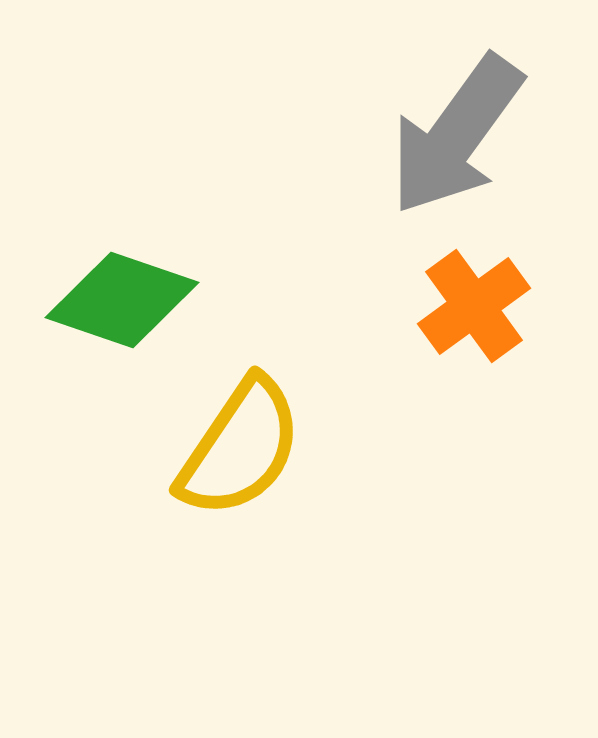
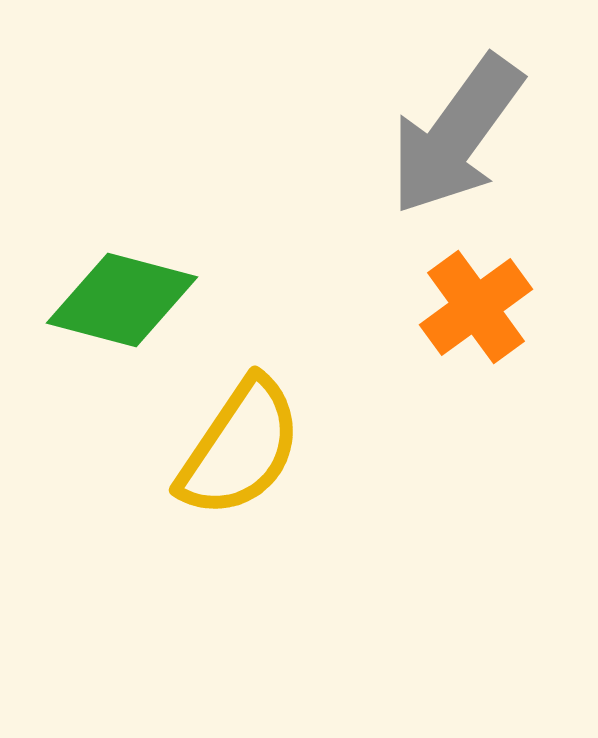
green diamond: rotated 4 degrees counterclockwise
orange cross: moved 2 px right, 1 px down
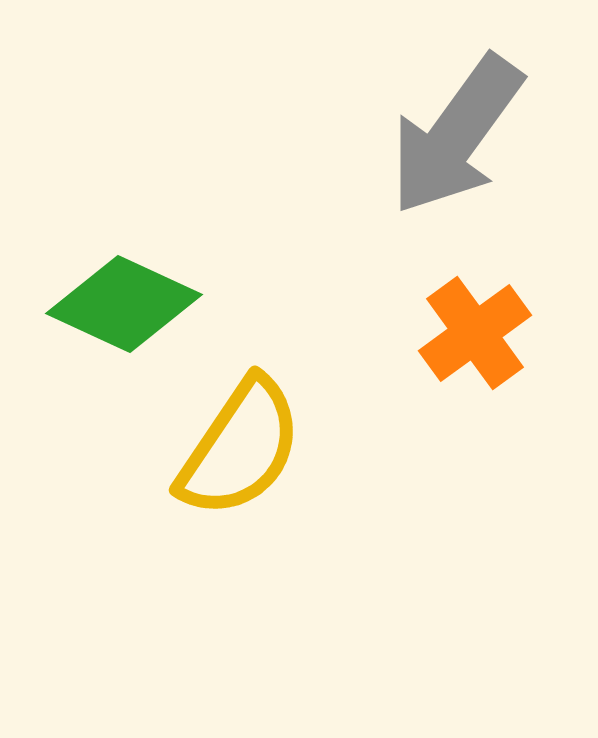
green diamond: moved 2 px right, 4 px down; rotated 10 degrees clockwise
orange cross: moved 1 px left, 26 px down
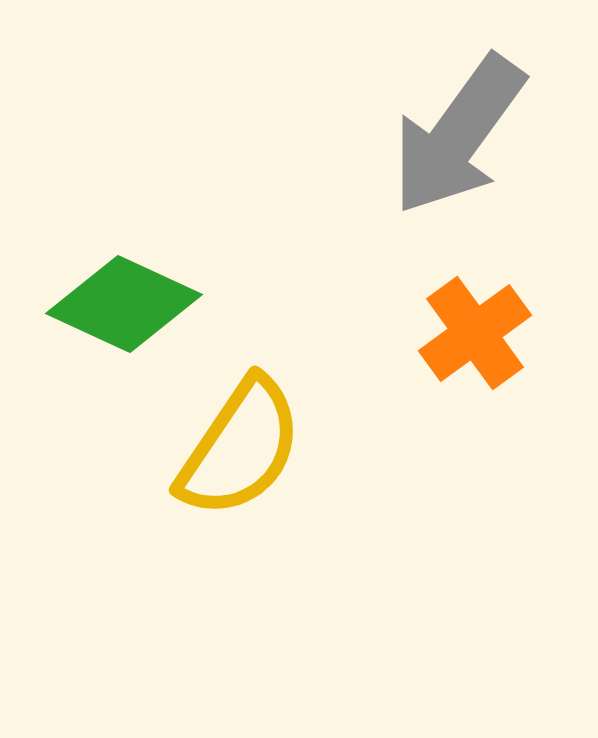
gray arrow: moved 2 px right
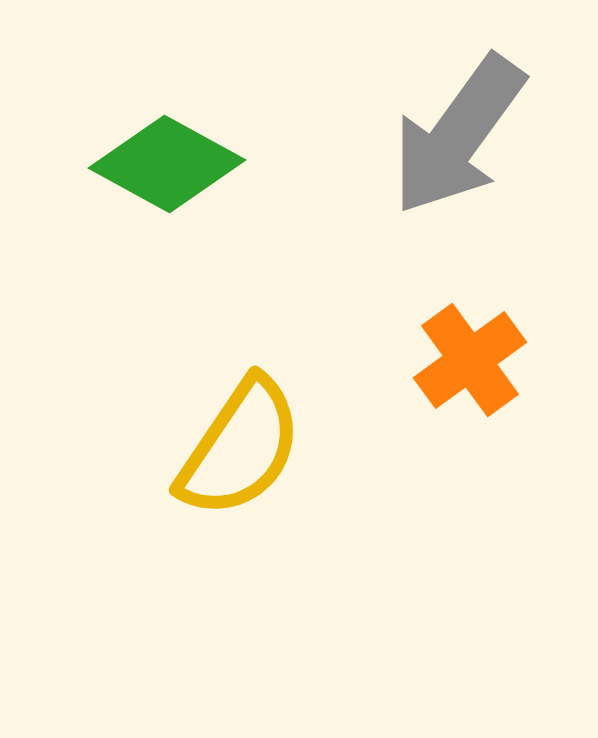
green diamond: moved 43 px right, 140 px up; rotated 4 degrees clockwise
orange cross: moved 5 px left, 27 px down
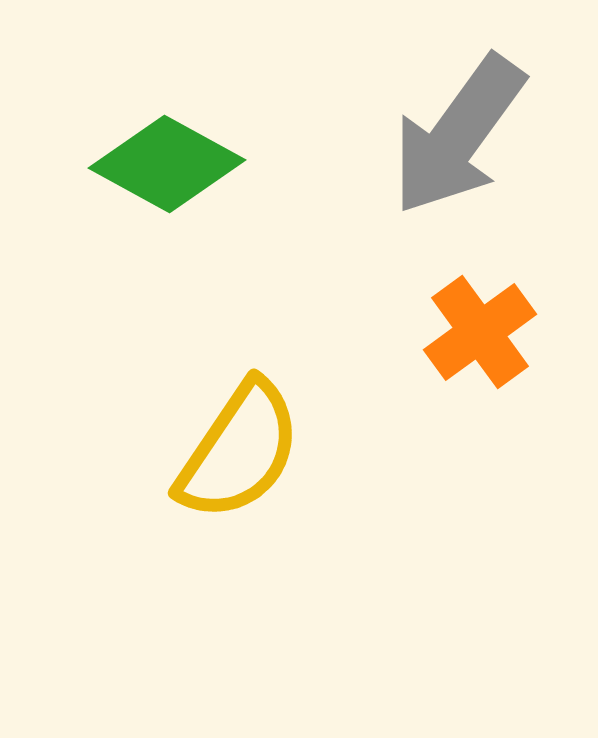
orange cross: moved 10 px right, 28 px up
yellow semicircle: moved 1 px left, 3 px down
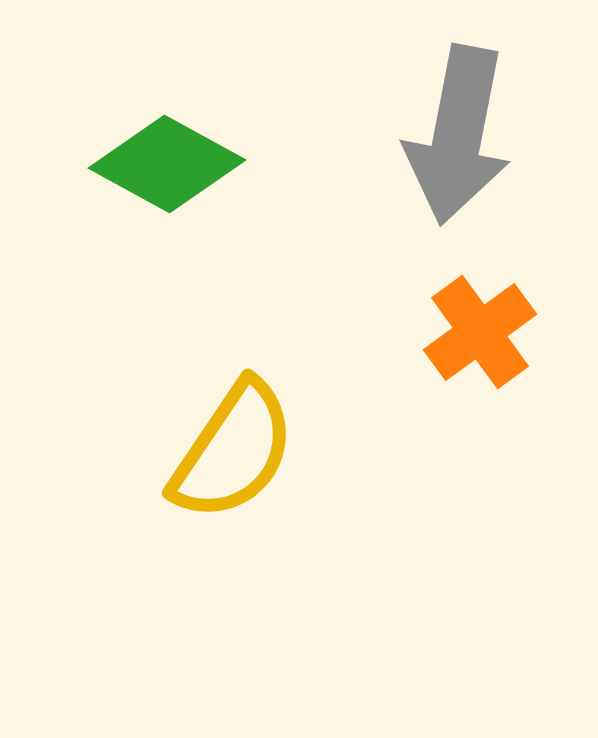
gray arrow: rotated 25 degrees counterclockwise
yellow semicircle: moved 6 px left
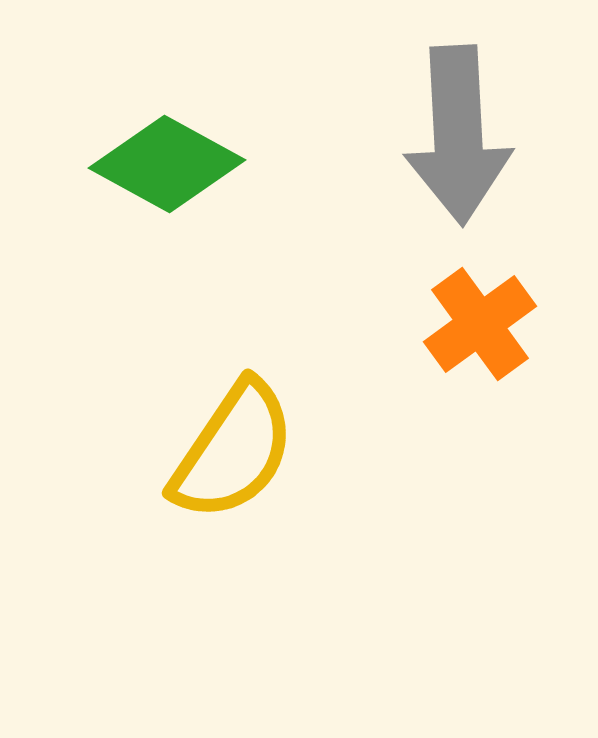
gray arrow: rotated 14 degrees counterclockwise
orange cross: moved 8 px up
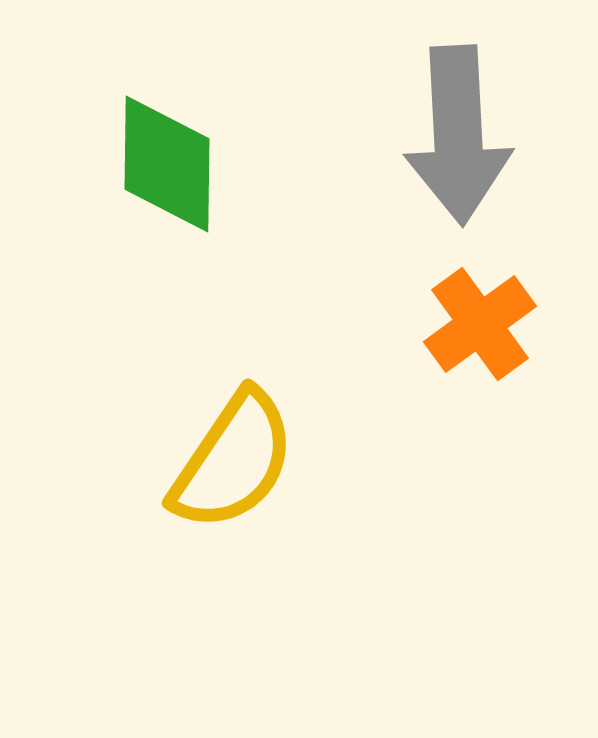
green diamond: rotated 62 degrees clockwise
yellow semicircle: moved 10 px down
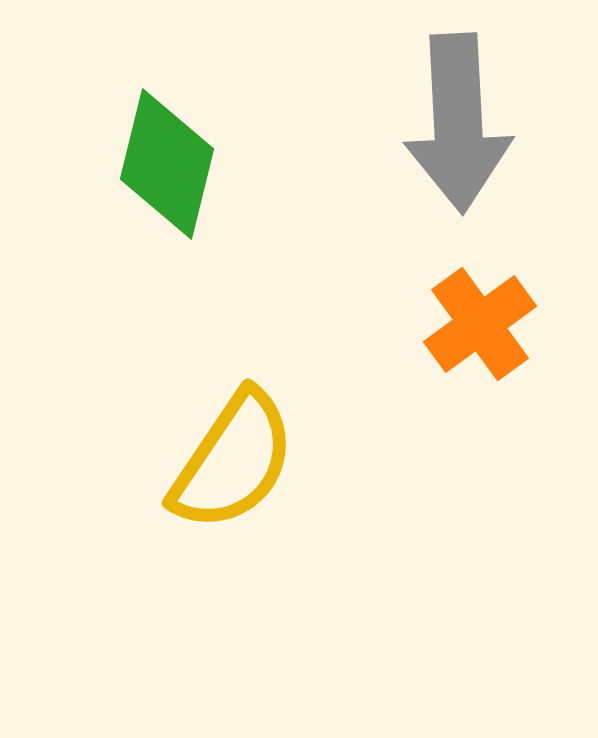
gray arrow: moved 12 px up
green diamond: rotated 13 degrees clockwise
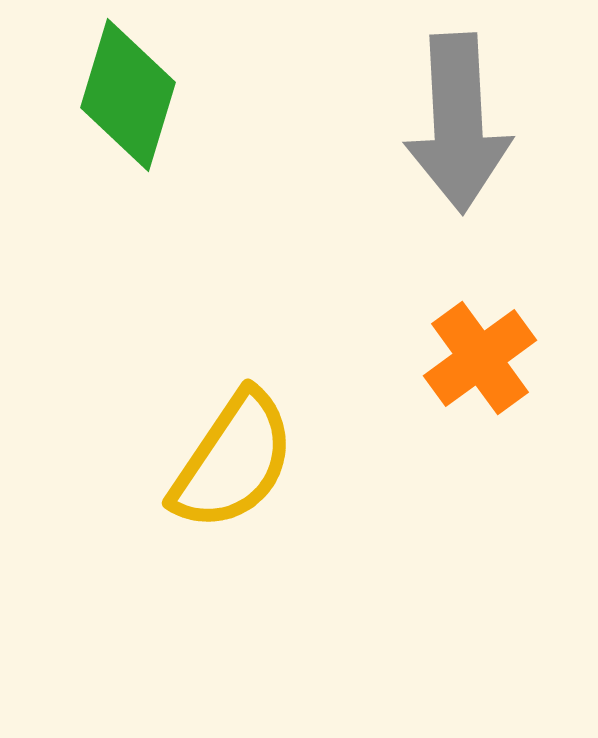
green diamond: moved 39 px left, 69 px up; rotated 3 degrees clockwise
orange cross: moved 34 px down
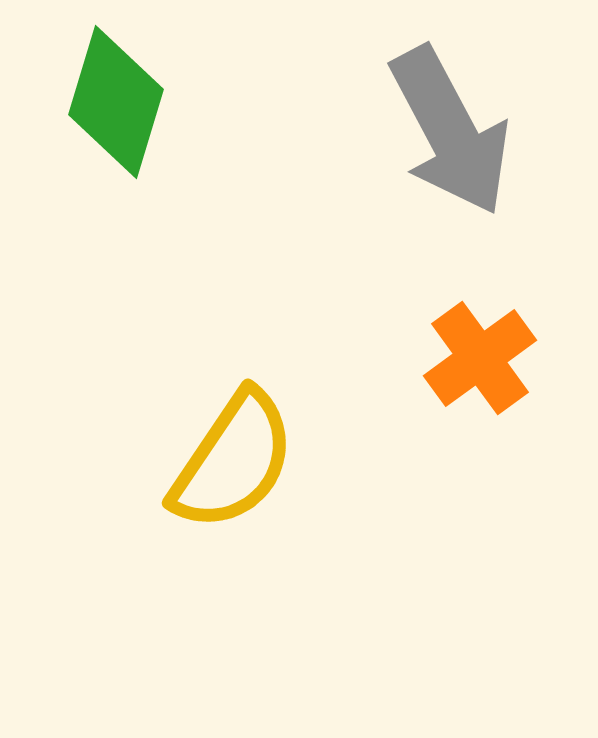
green diamond: moved 12 px left, 7 px down
gray arrow: moved 8 px left, 8 px down; rotated 25 degrees counterclockwise
